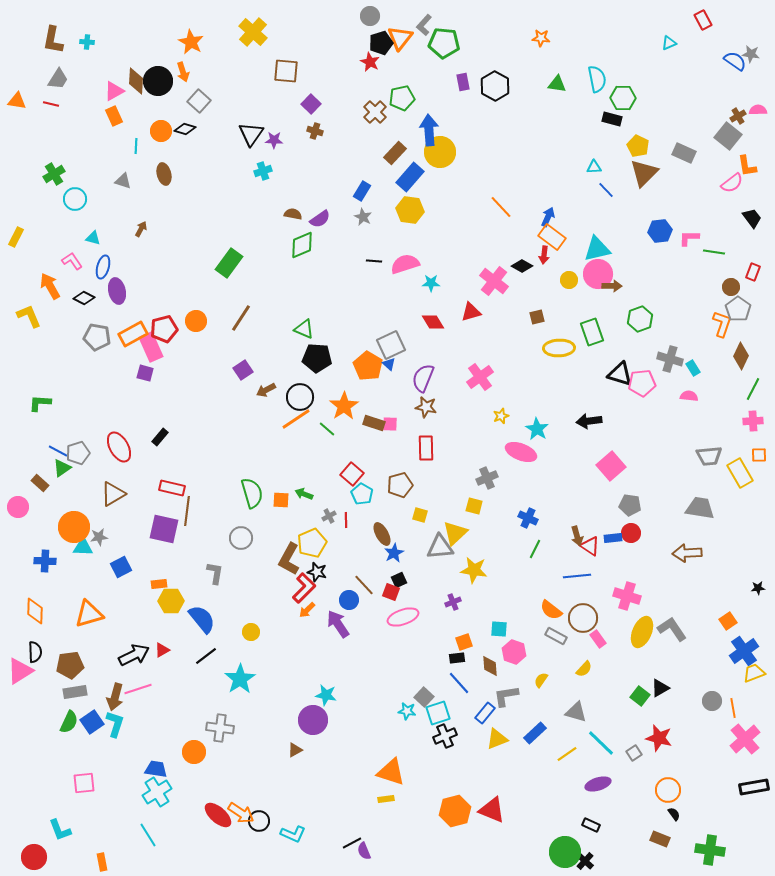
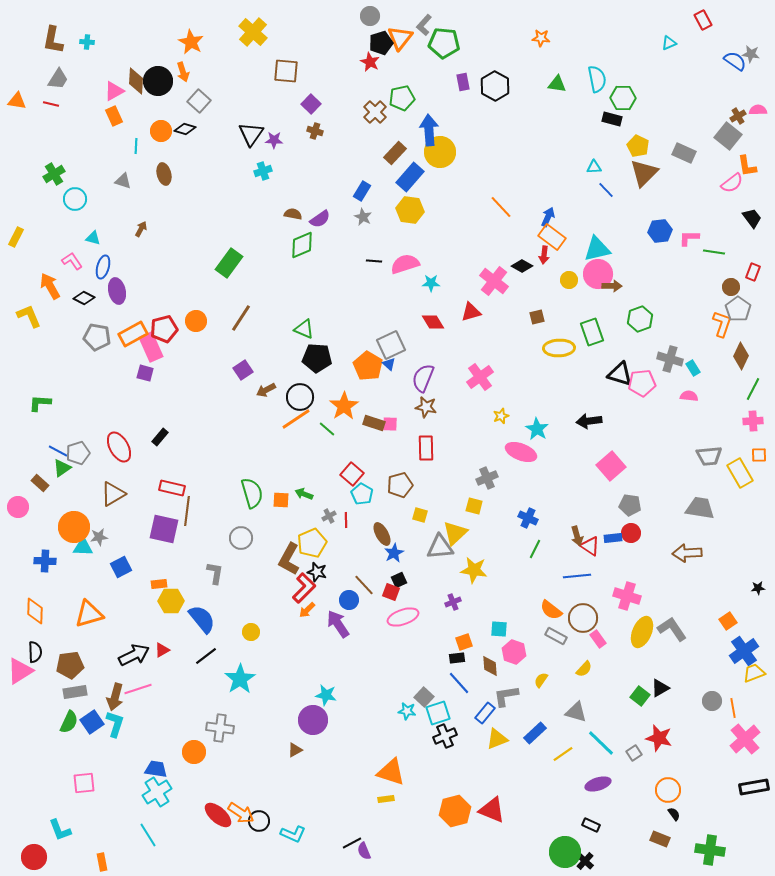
yellow line at (567, 754): moved 4 px left
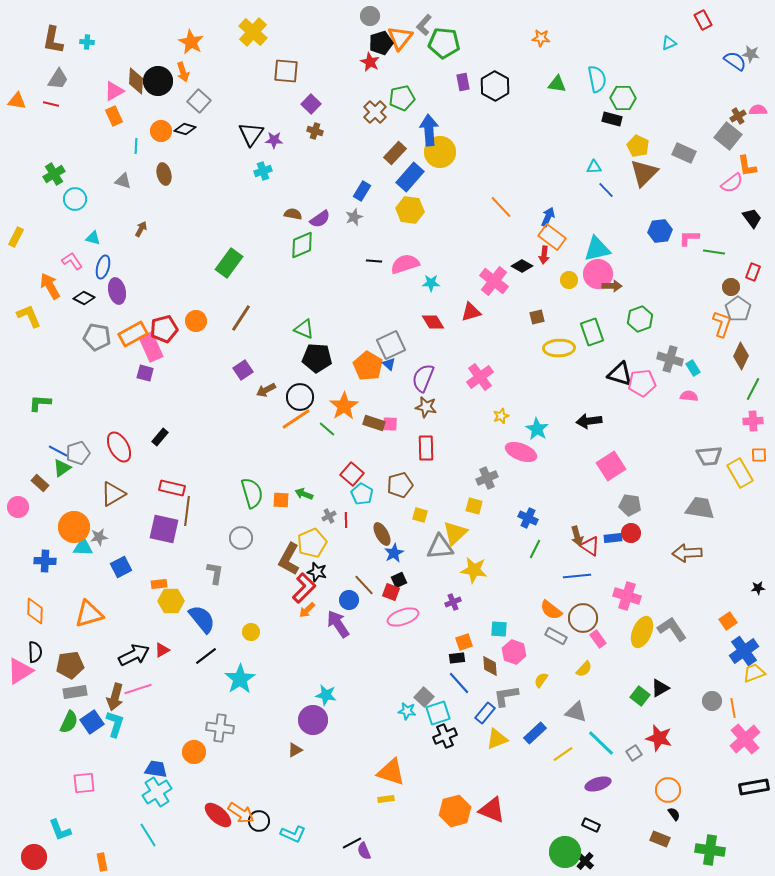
gray star at (363, 217): moved 9 px left; rotated 24 degrees clockwise
pink square at (611, 466): rotated 8 degrees clockwise
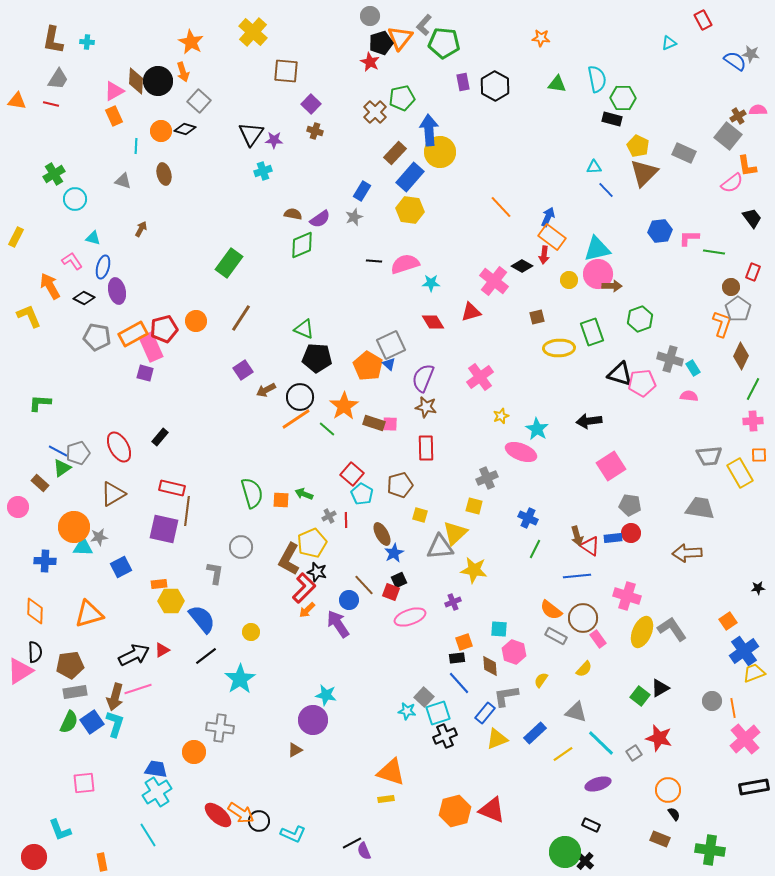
gray circle at (241, 538): moved 9 px down
pink ellipse at (403, 617): moved 7 px right
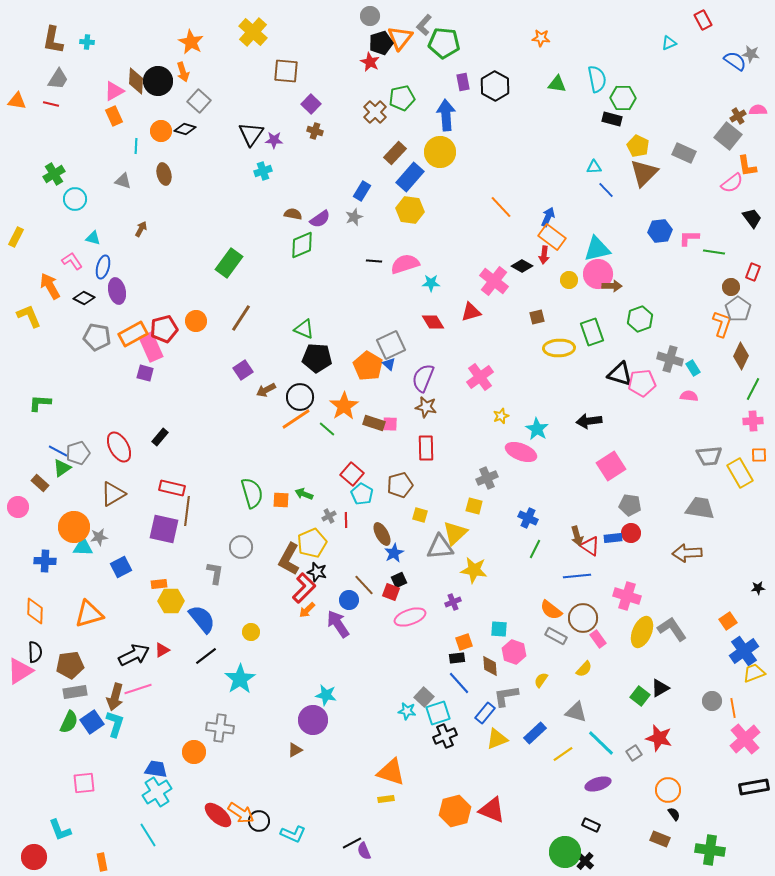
blue arrow at (429, 130): moved 17 px right, 15 px up
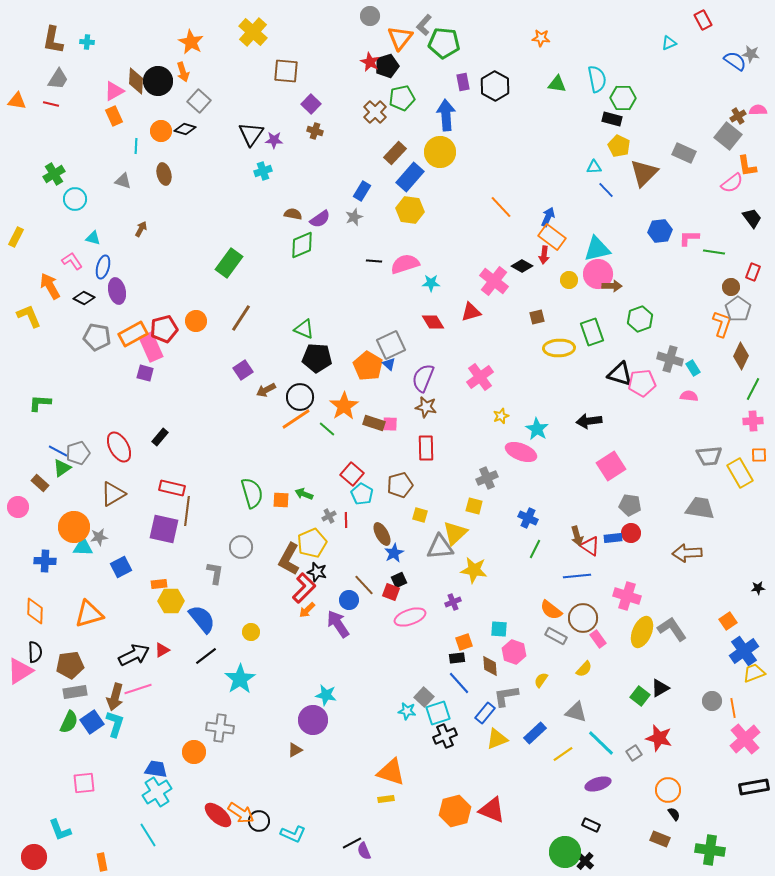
black pentagon at (381, 43): moved 6 px right, 23 px down
yellow pentagon at (638, 146): moved 19 px left
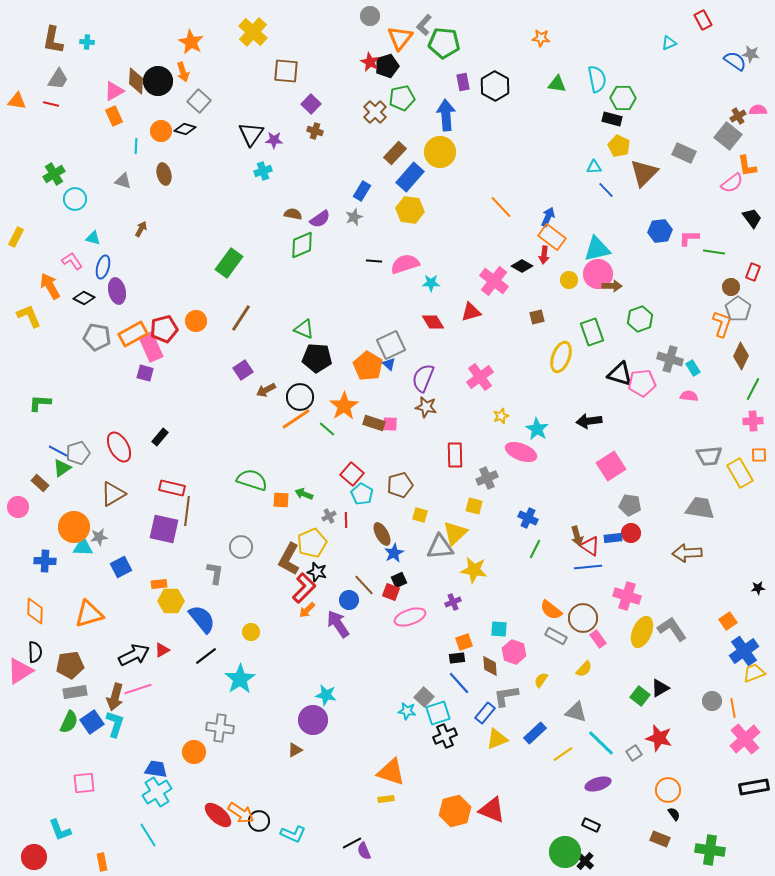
yellow ellipse at (559, 348): moved 2 px right, 9 px down; rotated 68 degrees counterclockwise
red rectangle at (426, 448): moved 29 px right, 7 px down
green semicircle at (252, 493): moved 13 px up; rotated 56 degrees counterclockwise
blue line at (577, 576): moved 11 px right, 9 px up
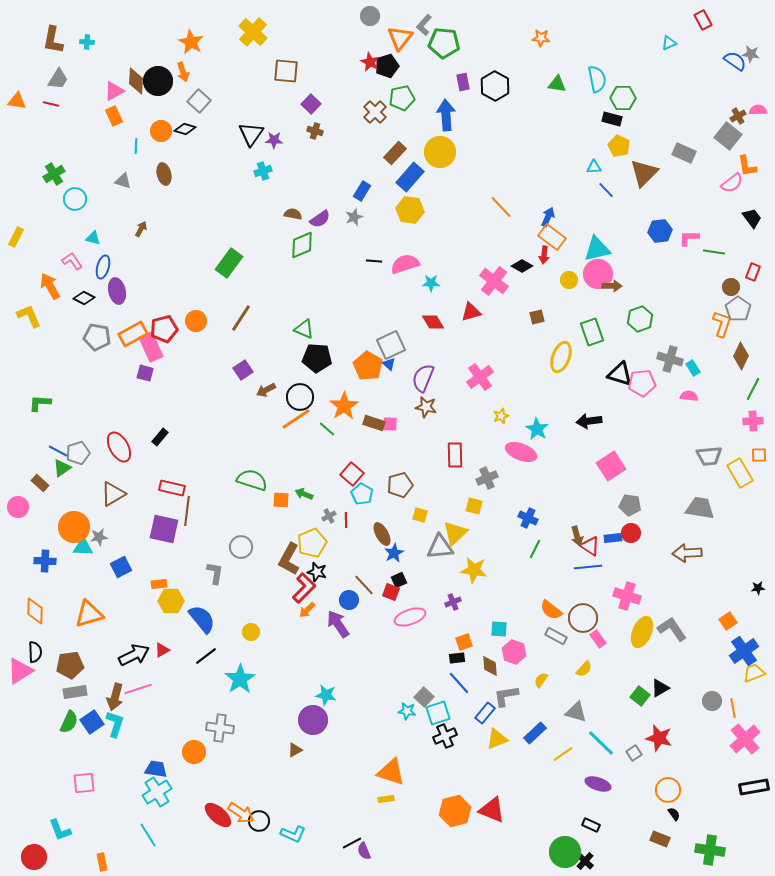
purple ellipse at (598, 784): rotated 35 degrees clockwise
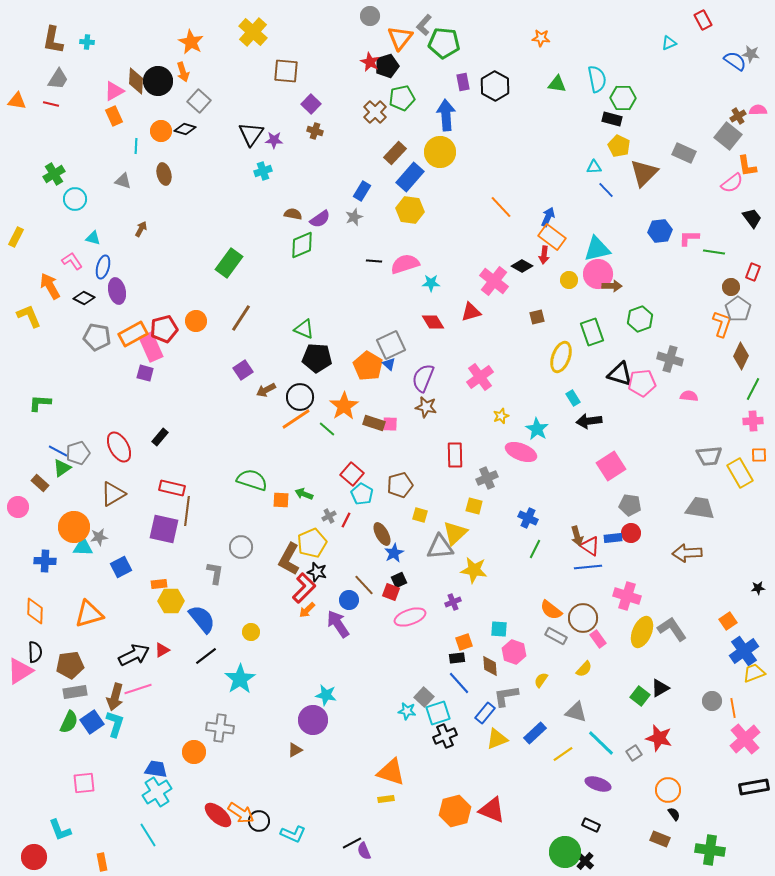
cyan rectangle at (693, 368): moved 120 px left, 30 px down
red line at (346, 520): rotated 28 degrees clockwise
